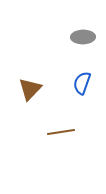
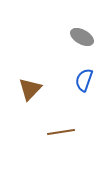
gray ellipse: moved 1 px left; rotated 30 degrees clockwise
blue semicircle: moved 2 px right, 3 px up
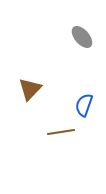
gray ellipse: rotated 20 degrees clockwise
blue semicircle: moved 25 px down
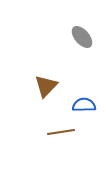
brown triangle: moved 16 px right, 3 px up
blue semicircle: rotated 70 degrees clockwise
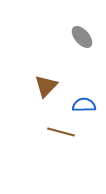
brown line: rotated 24 degrees clockwise
